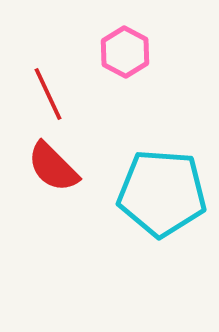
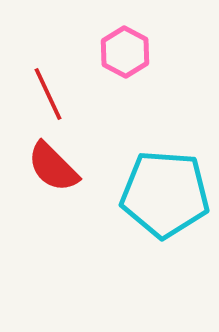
cyan pentagon: moved 3 px right, 1 px down
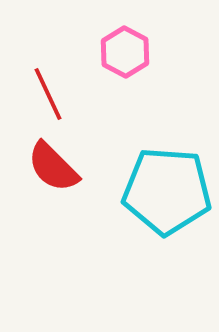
cyan pentagon: moved 2 px right, 3 px up
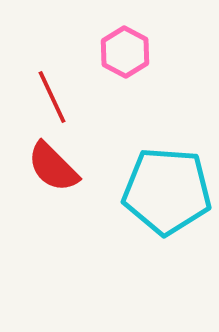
red line: moved 4 px right, 3 px down
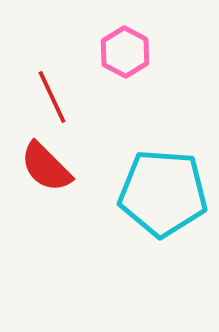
red semicircle: moved 7 px left
cyan pentagon: moved 4 px left, 2 px down
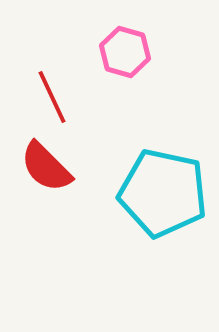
pink hexagon: rotated 12 degrees counterclockwise
cyan pentagon: rotated 8 degrees clockwise
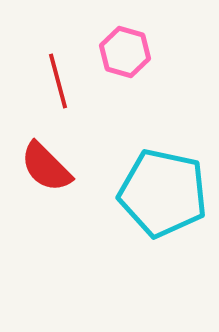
red line: moved 6 px right, 16 px up; rotated 10 degrees clockwise
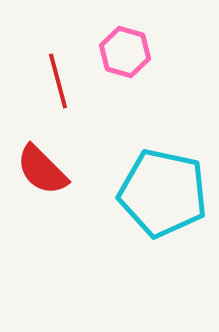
red semicircle: moved 4 px left, 3 px down
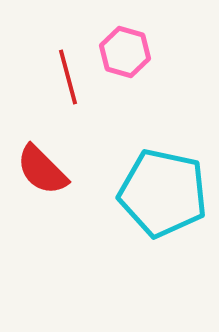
red line: moved 10 px right, 4 px up
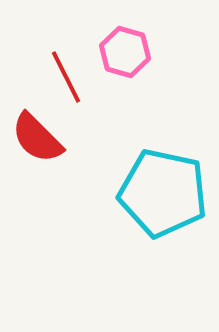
red line: moved 2 px left; rotated 12 degrees counterclockwise
red semicircle: moved 5 px left, 32 px up
